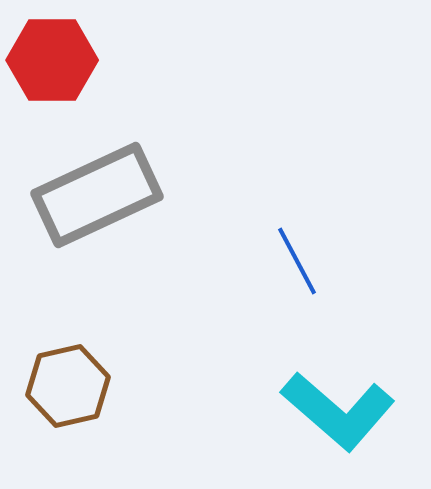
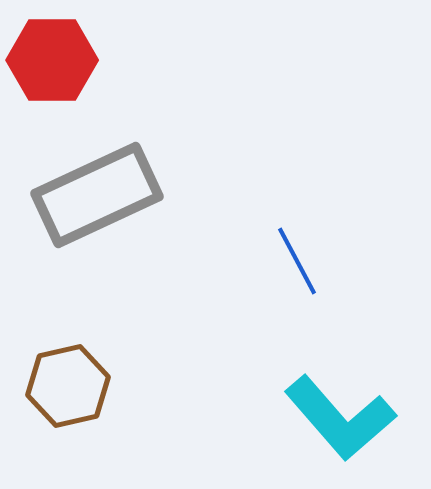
cyan L-shape: moved 2 px right, 7 px down; rotated 8 degrees clockwise
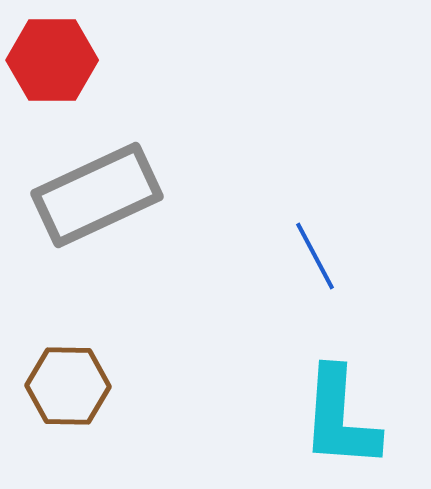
blue line: moved 18 px right, 5 px up
brown hexagon: rotated 14 degrees clockwise
cyan L-shape: rotated 45 degrees clockwise
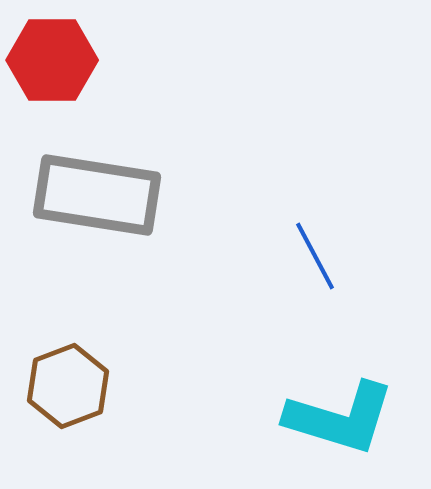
gray rectangle: rotated 34 degrees clockwise
brown hexagon: rotated 22 degrees counterclockwise
cyan L-shape: rotated 77 degrees counterclockwise
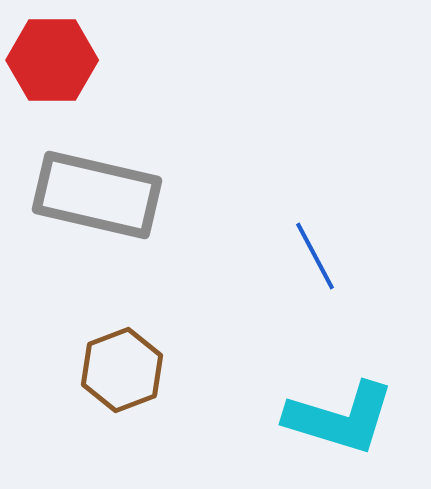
gray rectangle: rotated 4 degrees clockwise
brown hexagon: moved 54 px right, 16 px up
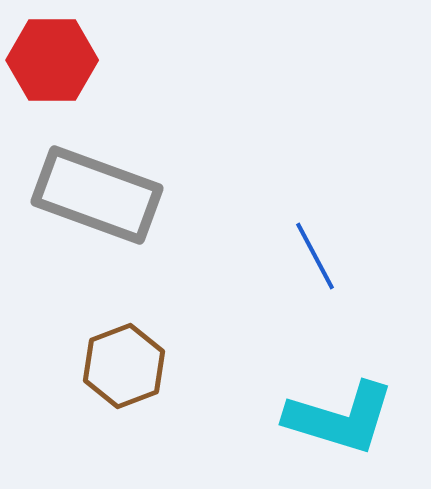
gray rectangle: rotated 7 degrees clockwise
brown hexagon: moved 2 px right, 4 px up
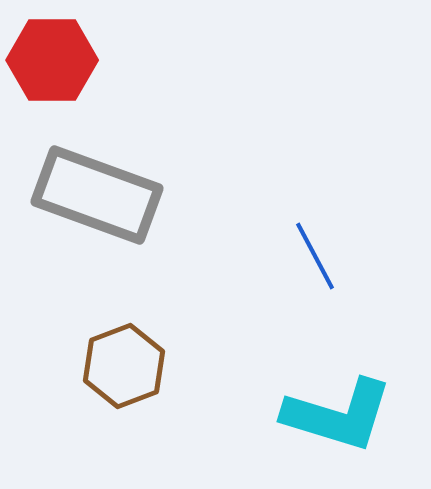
cyan L-shape: moved 2 px left, 3 px up
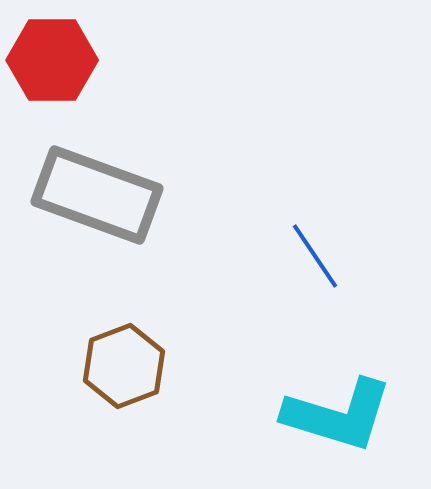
blue line: rotated 6 degrees counterclockwise
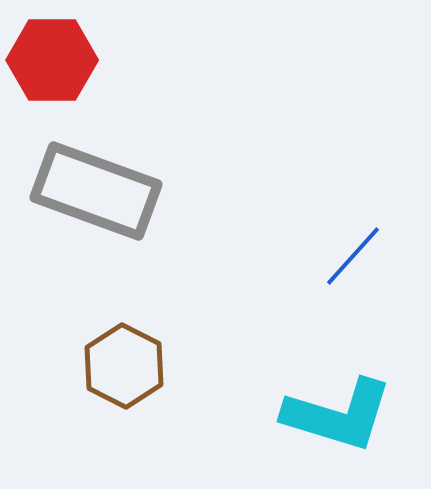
gray rectangle: moved 1 px left, 4 px up
blue line: moved 38 px right; rotated 76 degrees clockwise
brown hexagon: rotated 12 degrees counterclockwise
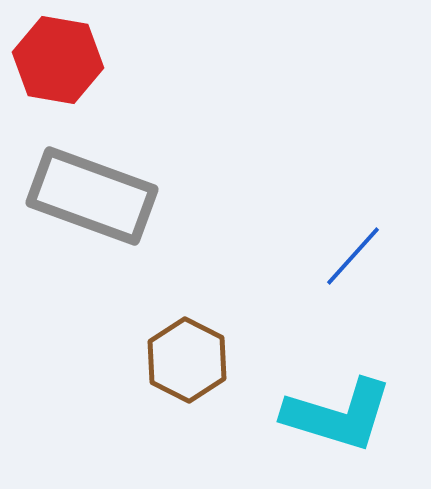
red hexagon: moved 6 px right; rotated 10 degrees clockwise
gray rectangle: moved 4 px left, 5 px down
brown hexagon: moved 63 px right, 6 px up
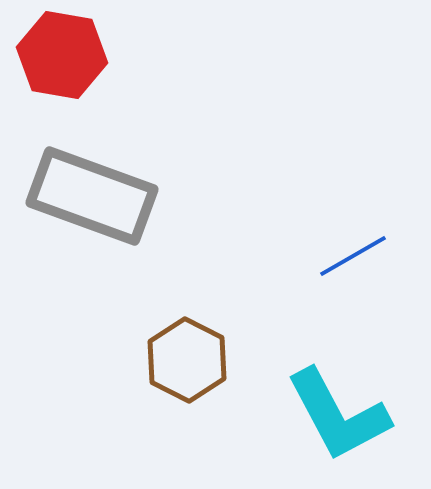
red hexagon: moved 4 px right, 5 px up
blue line: rotated 18 degrees clockwise
cyan L-shape: rotated 45 degrees clockwise
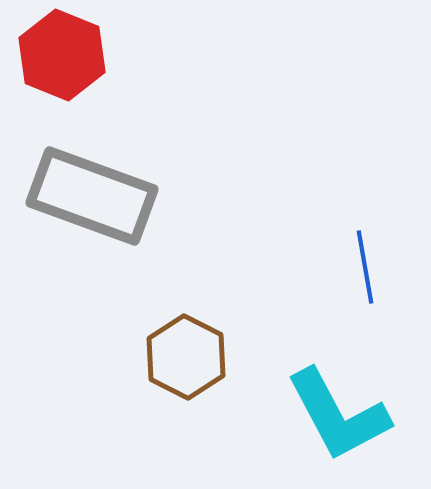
red hexagon: rotated 12 degrees clockwise
blue line: moved 12 px right, 11 px down; rotated 70 degrees counterclockwise
brown hexagon: moved 1 px left, 3 px up
